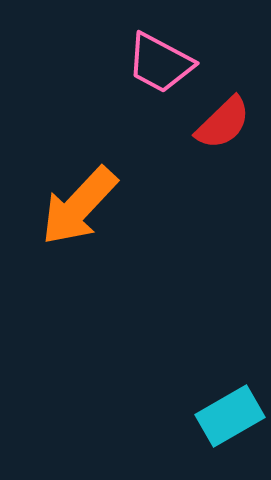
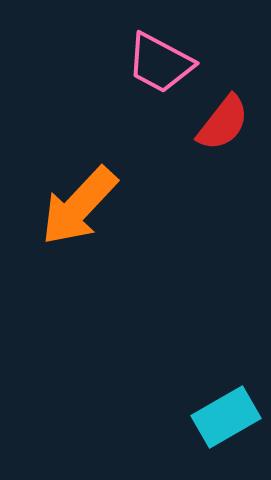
red semicircle: rotated 8 degrees counterclockwise
cyan rectangle: moved 4 px left, 1 px down
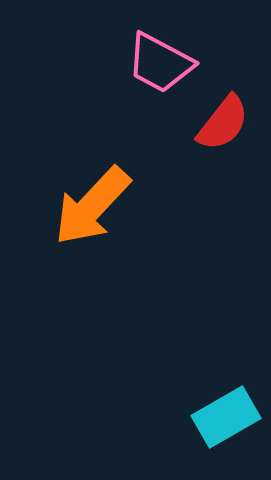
orange arrow: moved 13 px right
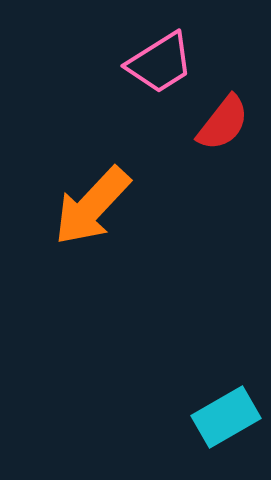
pink trapezoid: rotated 60 degrees counterclockwise
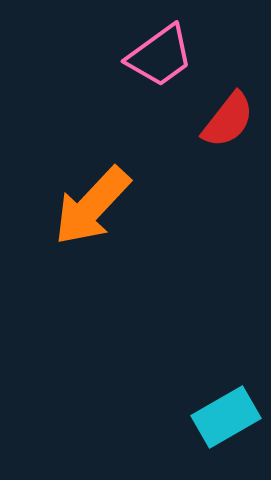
pink trapezoid: moved 7 px up; rotated 4 degrees counterclockwise
red semicircle: moved 5 px right, 3 px up
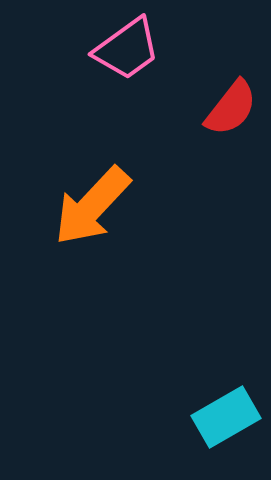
pink trapezoid: moved 33 px left, 7 px up
red semicircle: moved 3 px right, 12 px up
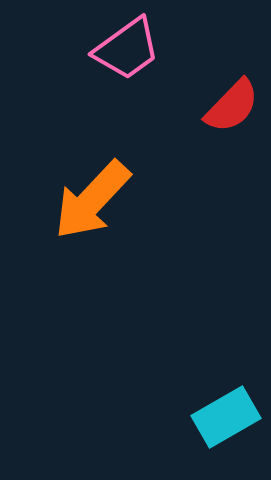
red semicircle: moved 1 px right, 2 px up; rotated 6 degrees clockwise
orange arrow: moved 6 px up
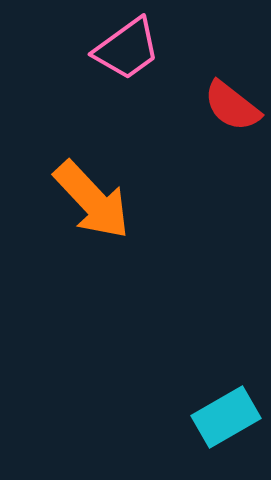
red semicircle: rotated 84 degrees clockwise
orange arrow: rotated 86 degrees counterclockwise
